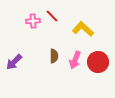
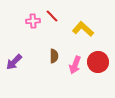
pink arrow: moved 5 px down
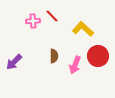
red circle: moved 6 px up
